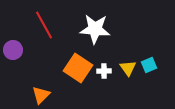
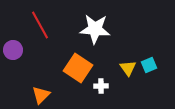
red line: moved 4 px left
white cross: moved 3 px left, 15 px down
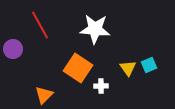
purple circle: moved 1 px up
orange triangle: moved 3 px right
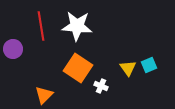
red line: moved 1 px right, 1 px down; rotated 20 degrees clockwise
white star: moved 18 px left, 3 px up
white cross: rotated 24 degrees clockwise
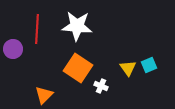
red line: moved 4 px left, 3 px down; rotated 12 degrees clockwise
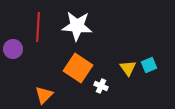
red line: moved 1 px right, 2 px up
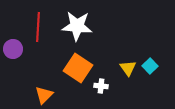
cyan square: moved 1 px right, 1 px down; rotated 21 degrees counterclockwise
white cross: rotated 16 degrees counterclockwise
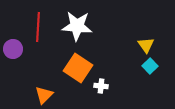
yellow triangle: moved 18 px right, 23 px up
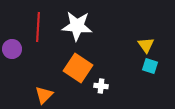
purple circle: moved 1 px left
cyan square: rotated 28 degrees counterclockwise
